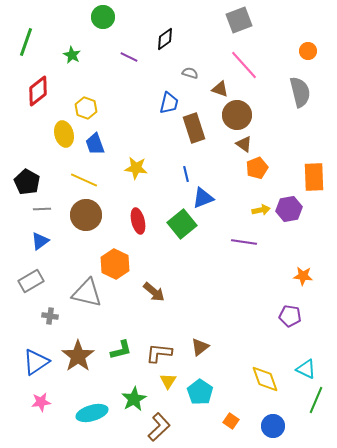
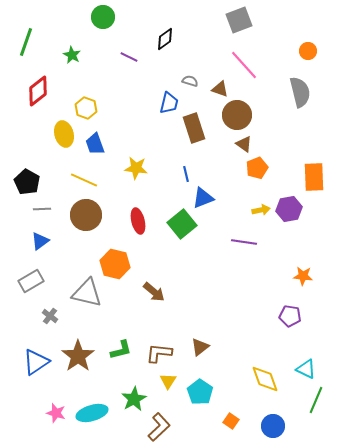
gray semicircle at (190, 73): moved 8 px down
orange hexagon at (115, 264): rotated 12 degrees counterclockwise
gray cross at (50, 316): rotated 28 degrees clockwise
pink star at (41, 402): moved 15 px right, 11 px down; rotated 24 degrees clockwise
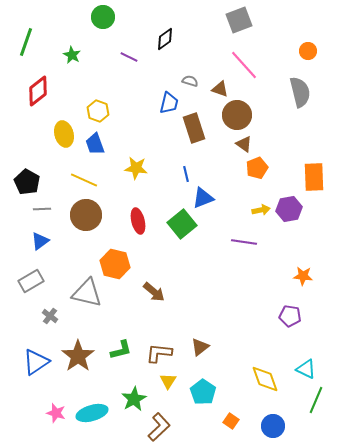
yellow hexagon at (86, 108): moved 12 px right, 3 px down
cyan pentagon at (200, 392): moved 3 px right
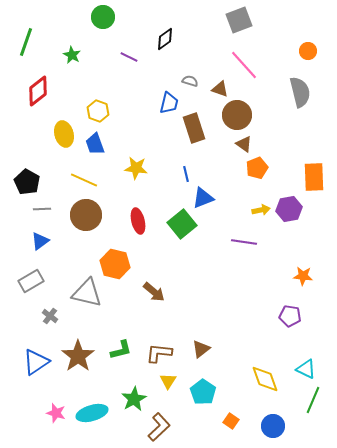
brown triangle at (200, 347): moved 1 px right, 2 px down
green line at (316, 400): moved 3 px left
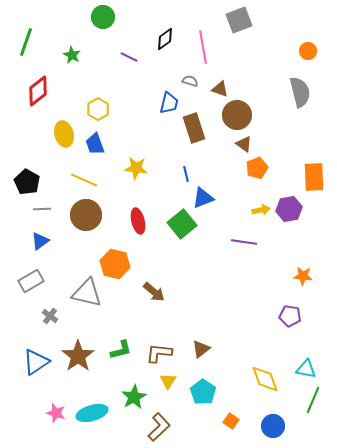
pink line at (244, 65): moved 41 px left, 18 px up; rotated 32 degrees clockwise
yellow hexagon at (98, 111): moved 2 px up; rotated 10 degrees clockwise
cyan triangle at (306, 369): rotated 15 degrees counterclockwise
green star at (134, 399): moved 2 px up
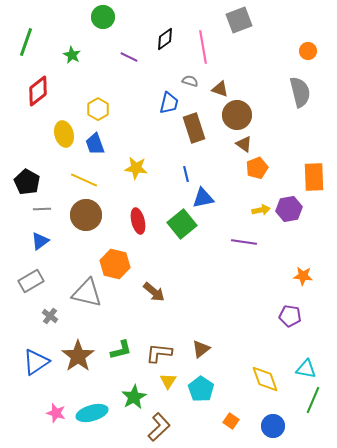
blue triangle at (203, 198): rotated 10 degrees clockwise
cyan pentagon at (203, 392): moved 2 px left, 3 px up
